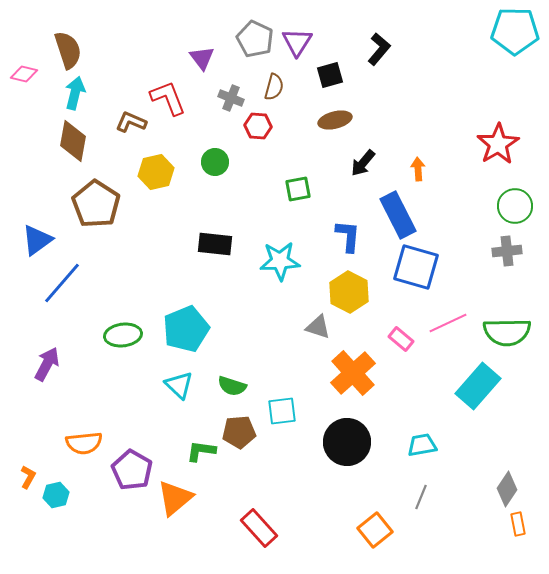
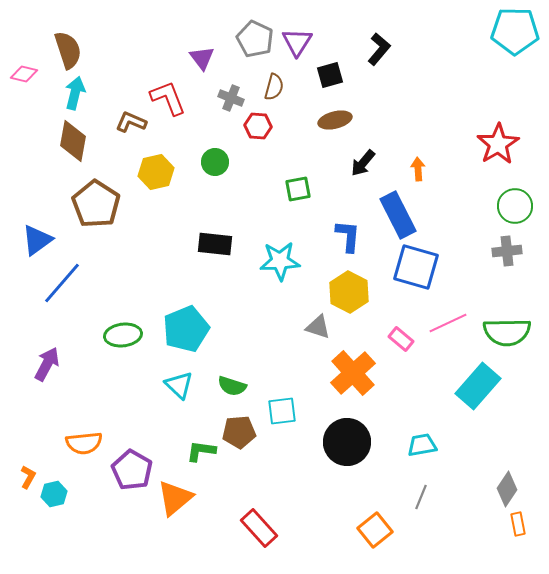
cyan hexagon at (56, 495): moved 2 px left, 1 px up
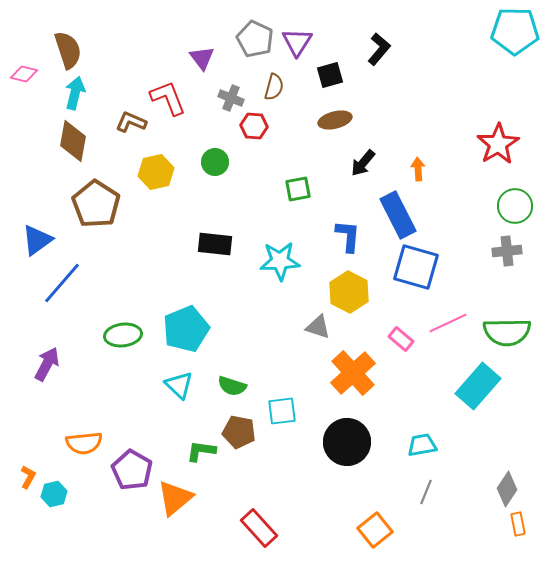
red hexagon at (258, 126): moved 4 px left
brown pentagon at (239, 432): rotated 16 degrees clockwise
gray line at (421, 497): moved 5 px right, 5 px up
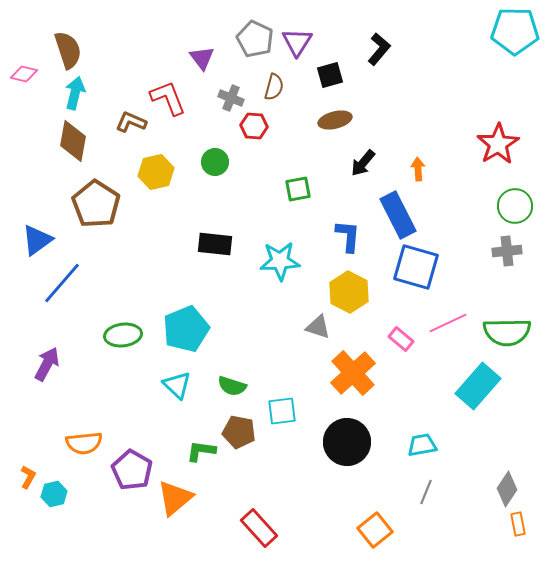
cyan triangle at (179, 385): moved 2 px left
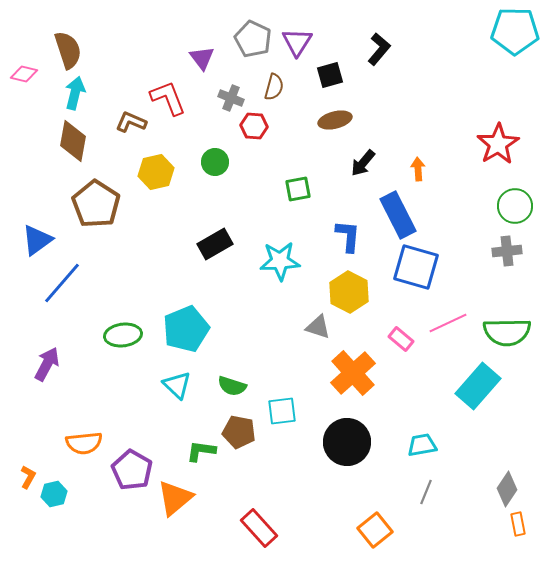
gray pentagon at (255, 39): moved 2 px left
black rectangle at (215, 244): rotated 36 degrees counterclockwise
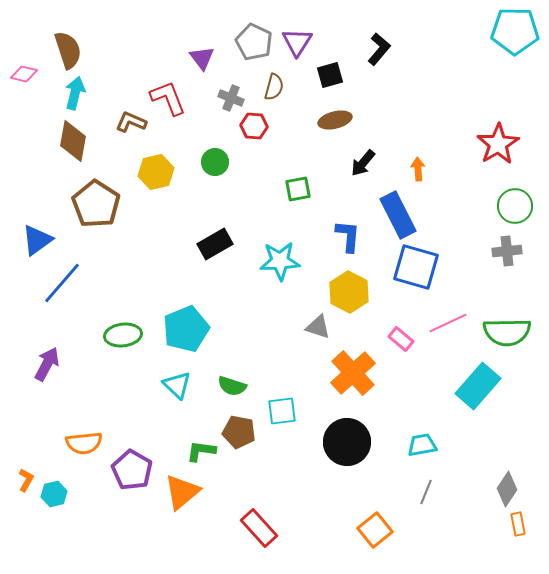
gray pentagon at (253, 39): moved 1 px right, 3 px down
orange L-shape at (28, 477): moved 2 px left, 3 px down
orange triangle at (175, 498): moved 7 px right, 6 px up
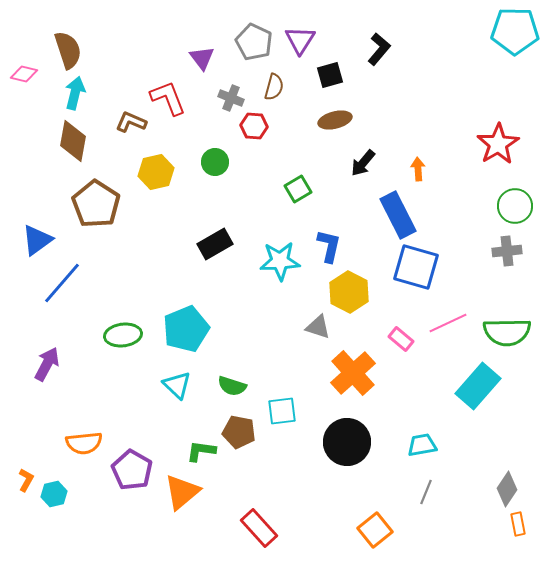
purple triangle at (297, 42): moved 3 px right, 2 px up
green square at (298, 189): rotated 20 degrees counterclockwise
blue L-shape at (348, 236): moved 19 px left, 10 px down; rotated 8 degrees clockwise
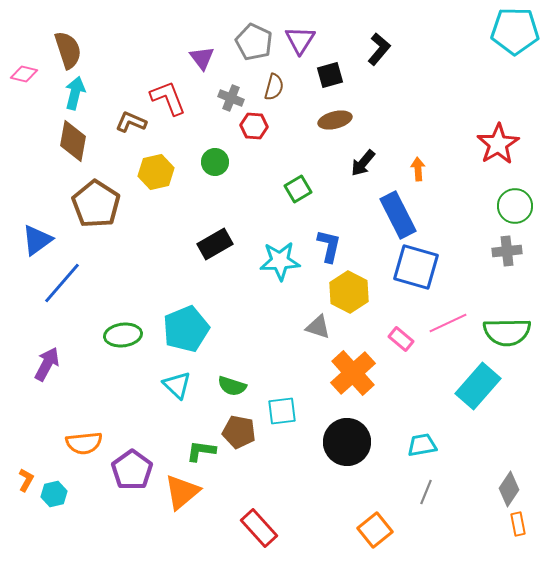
purple pentagon at (132, 470): rotated 6 degrees clockwise
gray diamond at (507, 489): moved 2 px right
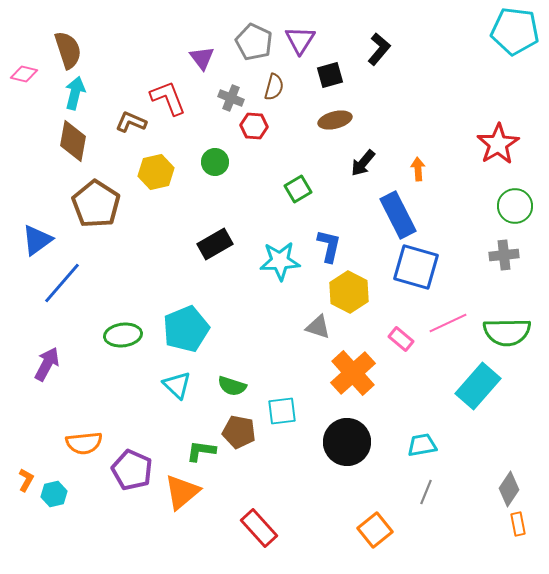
cyan pentagon at (515, 31): rotated 6 degrees clockwise
gray cross at (507, 251): moved 3 px left, 4 px down
purple pentagon at (132, 470): rotated 12 degrees counterclockwise
